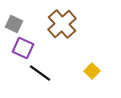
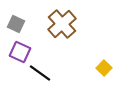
gray square: moved 2 px right
purple square: moved 3 px left, 4 px down
yellow square: moved 12 px right, 3 px up
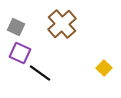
gray square: moved 3 px down
purple square: moved 1 px down
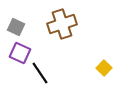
brown cross: rotated 24 degrees clockwise
black line: rotated 20 degrees clockwise
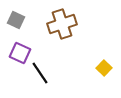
gray square: moved 7 px up
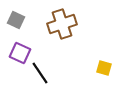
yellow square: rotated 28 degrees counterclockwise
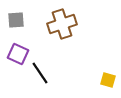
gray square: rotated 30 degrees counterclockwise
purple square: moved 2 px left, 1 px down
yellow square: moved 4 px right, 12 px down
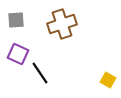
yellow square: rotated 14 degrees clockwise
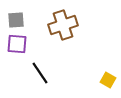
brown cross: moved 1 px right, 1 px down
purple square: moved 1 px left, 10 px up; rotated 20 degrees counterclockwise
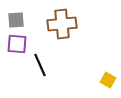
brown cross: moved 1 px left, 1 px up; rotated 12 degrees clockwise
black line: moved 8 px up; rotated 10 degrees clockwise
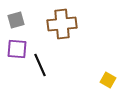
gray square: rotated 12 degrees counterclockwise
purple square: moved 5 px down
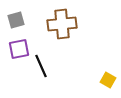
purple square: moved 2 px right; rotated 15 degrees counterclockwise
black line: moved 1 px right, 1 px down
